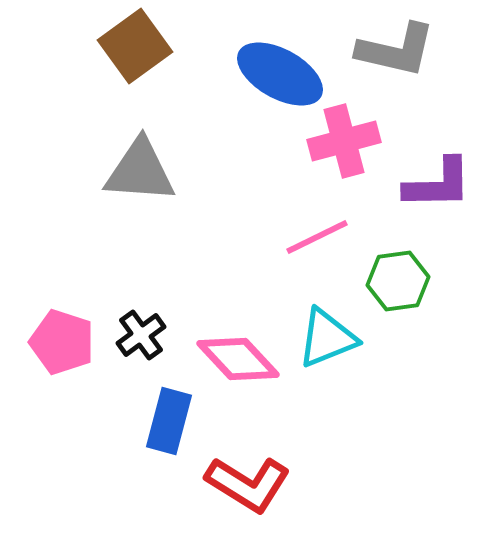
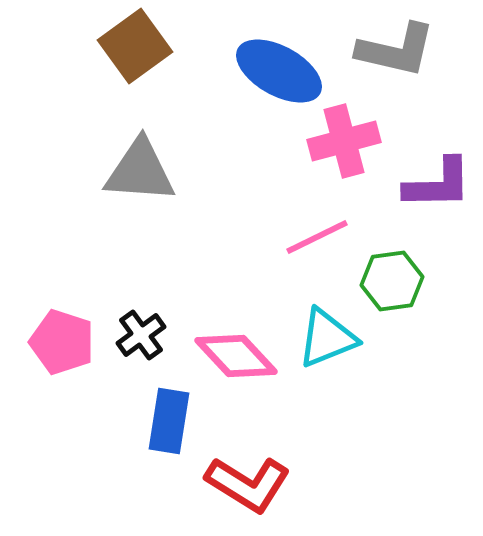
blue ellipse: moved 1 px left, 3 px up
green hexagon: moved 6 px left
pink diamond: moved 2 px left, 3 px up
blue rectangle: rotated 6 degrees counterclockwise
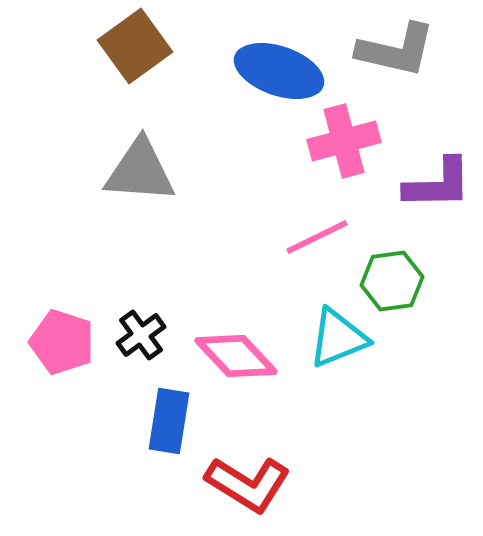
blue ellipse: rotated 10 degrees counterclockwise
cyan triangle: moved 11 px right
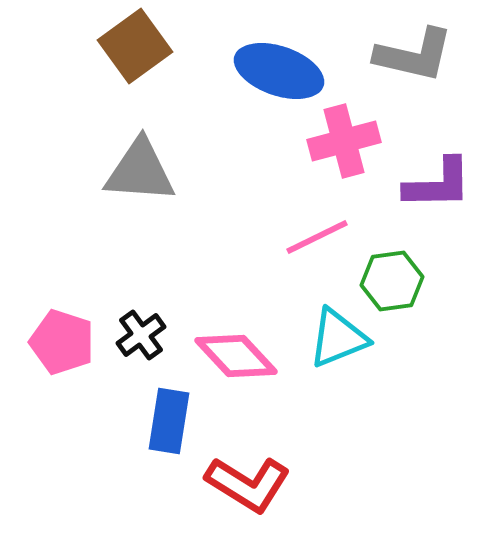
gray L-shape: moved 18 px right, 5 px down
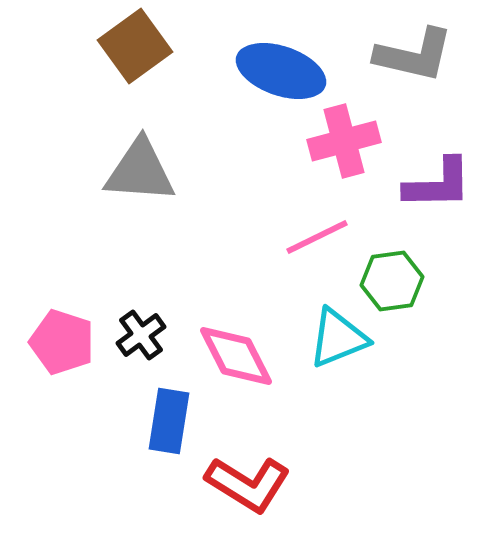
blue ellipse: moved 2 px right
pink diamond: rotated 16 degrees clockwise
